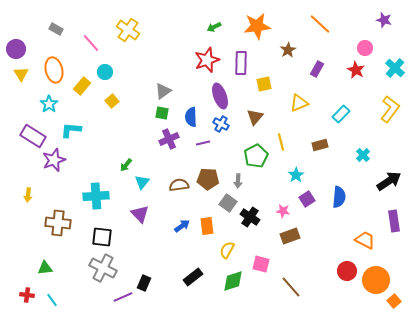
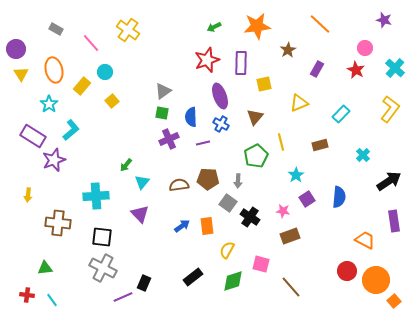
cyan L-shape at (71, 130): rotated 135 degrees clockwise
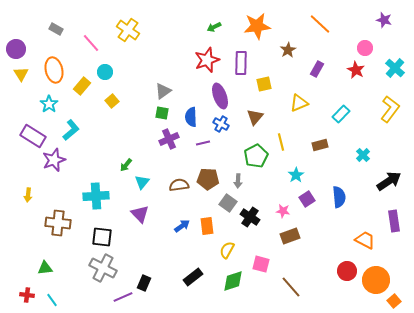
blue semicircle at (339, 197): rotated 10 degrees counterclockwise
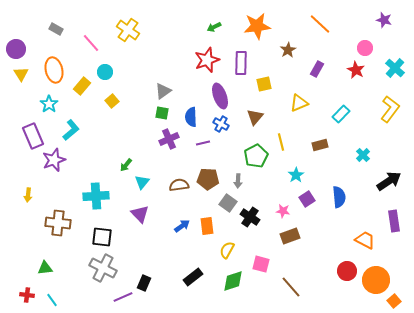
purple rectangle at (33, 136): rotated 35 degrees clockwise
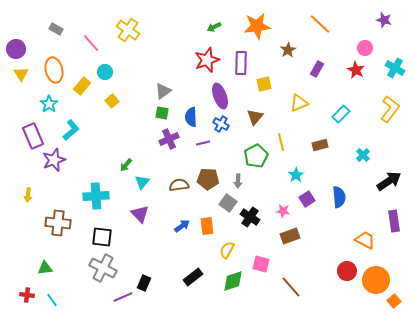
cyan cross at (395, 68): rotated 12 degrees counterclockwise
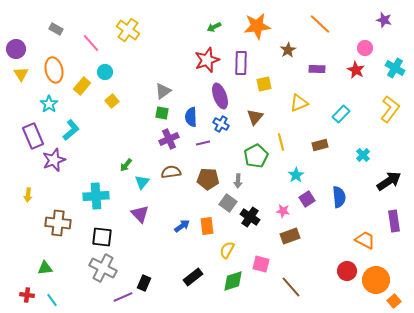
purple rectangle at (317, 69): rotated 63 degrees clockwise
brown semicircle at (179, 185): moved 8 px left, 13 px up
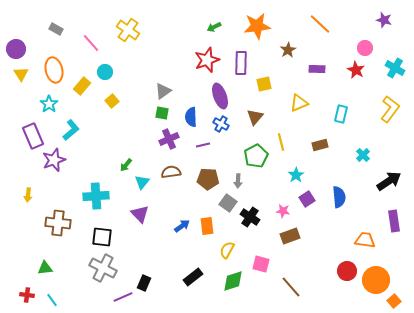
cyan rectangle at (341, 114): rotated 30 degrees counterclockwise
purple line at (203, 143): moved 2 px down
orange trapezoid at (365, 240): rotated 20 degrees counterclockwise
